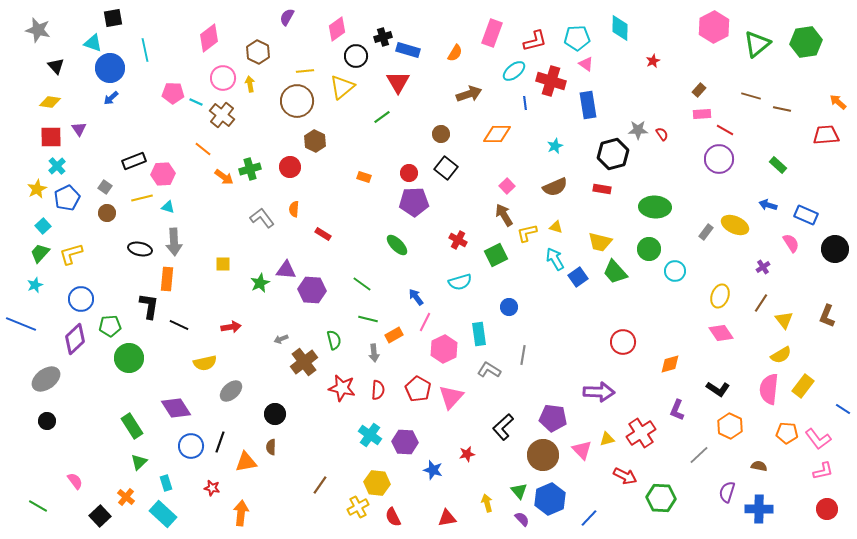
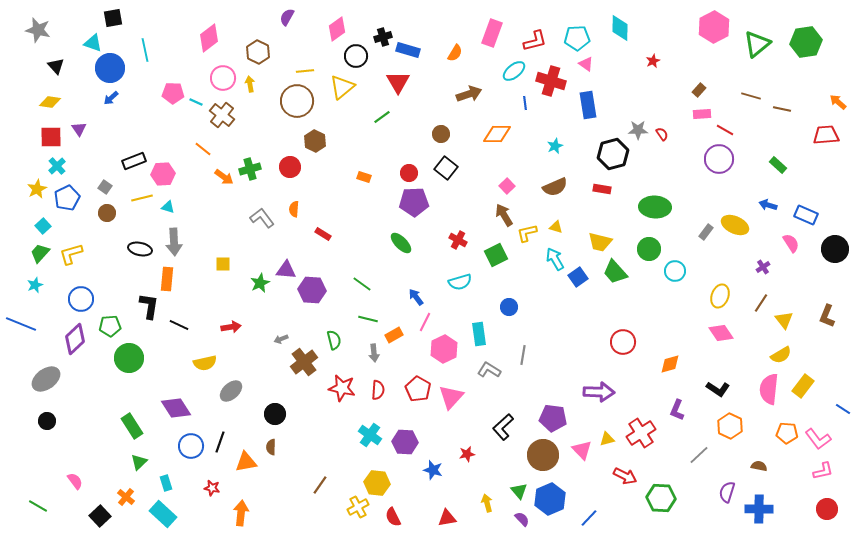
green ellipse at (397, 245): moved 4 px right, 2 px up
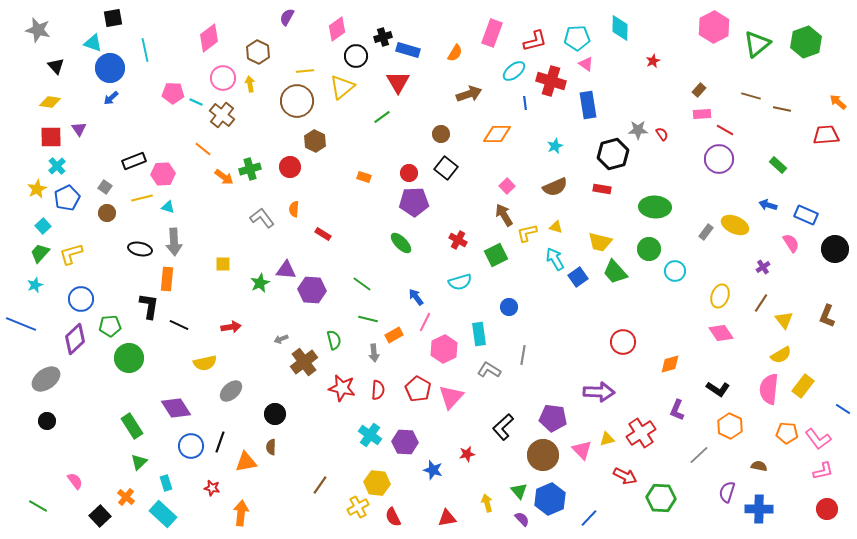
green hexagon at (806, 42): rotated 12 degrees counterclockwise
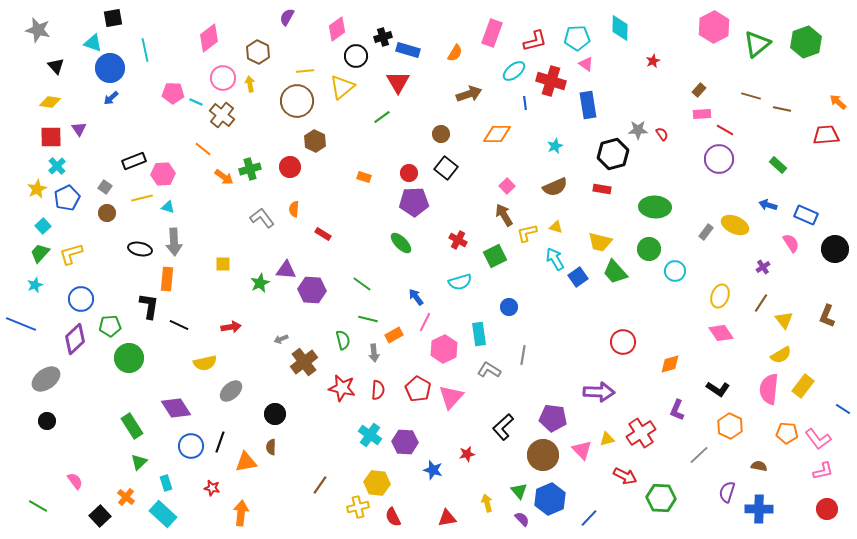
green square at (496, 255): moved 1 px left, 1 px down
green semicircle at (334, 340): moved 9 px right
yellow cross at (358, 507): rotated 15 degrees clockwise
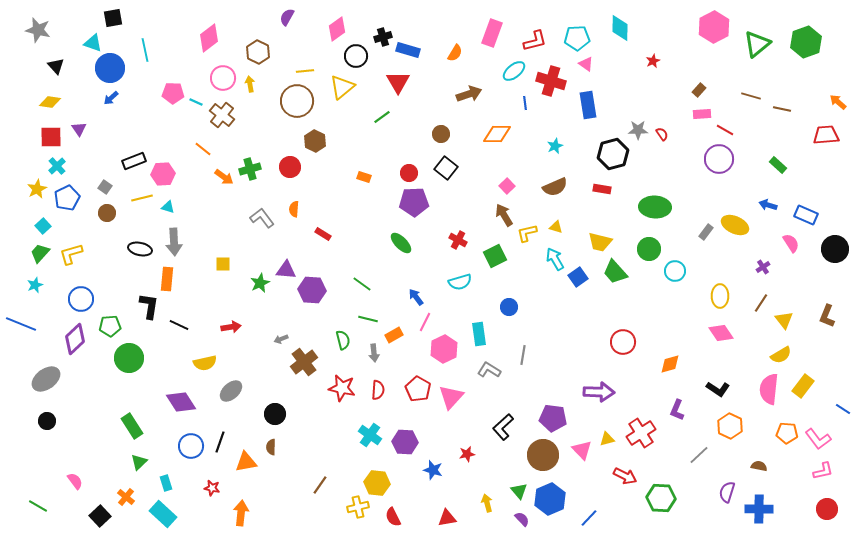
yellow ellipse at (720, 296): rotated 20 degrees counterclockwise
purple diamond at (176, 408): moved 5 px right, 6 px up
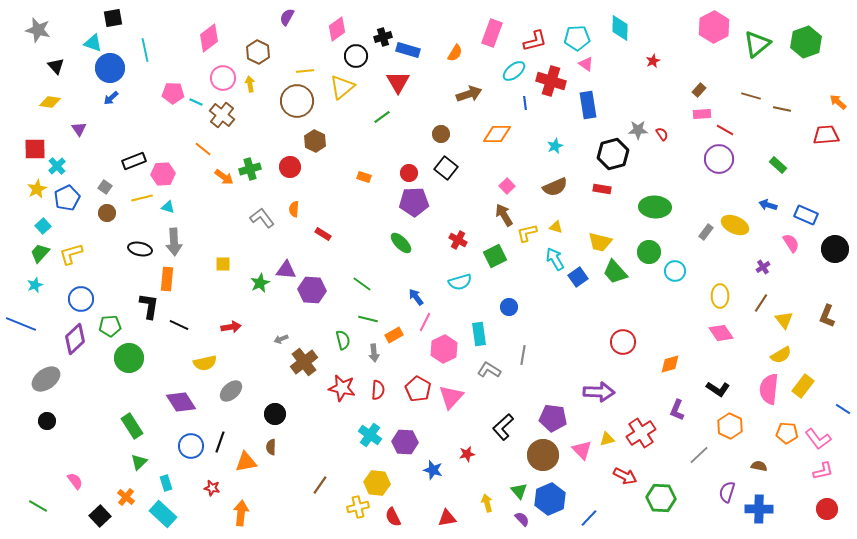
red square at (51, 137): moved 16 px left, 12 px down
green circle at (649, 249): moved 3 px down
